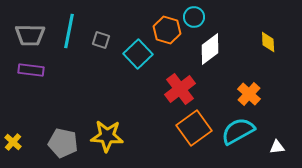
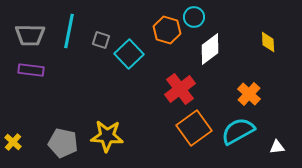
cyan square: moved 9 px left
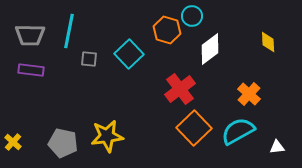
cyan circle: moved 2 px left, 1 px up
gray square: moved 12 px left, 19 px down; rotated 12 degrees counterclockwise
orange square: rotated 8 degrees counterclockwise
yellow star: rotated 12 degrees counterclockwise
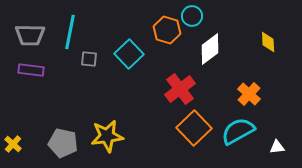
cyan line: moved 1 px right, 1 px down
yellow cross: moved 2 px down
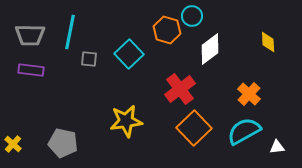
cyan semicircle: moved 6 px right
yellow star: moved 19 px right, 15 px up
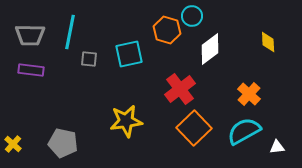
cyan square: rotated 32 degrees clockwise
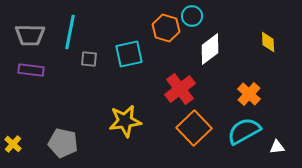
orange hexagon: moved 1 px left, 2 px up
yellow star: moved 1 px left
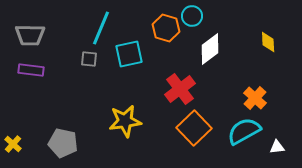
cyan line: moved 31 px right, 4 px up; rotated 12 degrees clockwise
orange cross: moved 6 px right, 4 px down
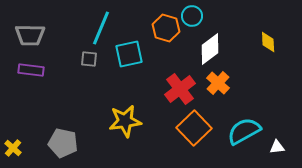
orange cross: moved 37 px left, 15 px up
yellow cross: moved 4 px down
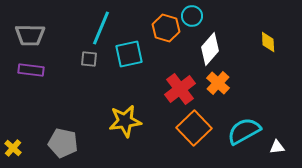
white diamond: rotated 12 degrees counterclockwise
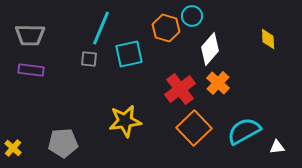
yellow diamond: moved 3 px up
gray pentagon: rotated 16 degrees counterclockwise
